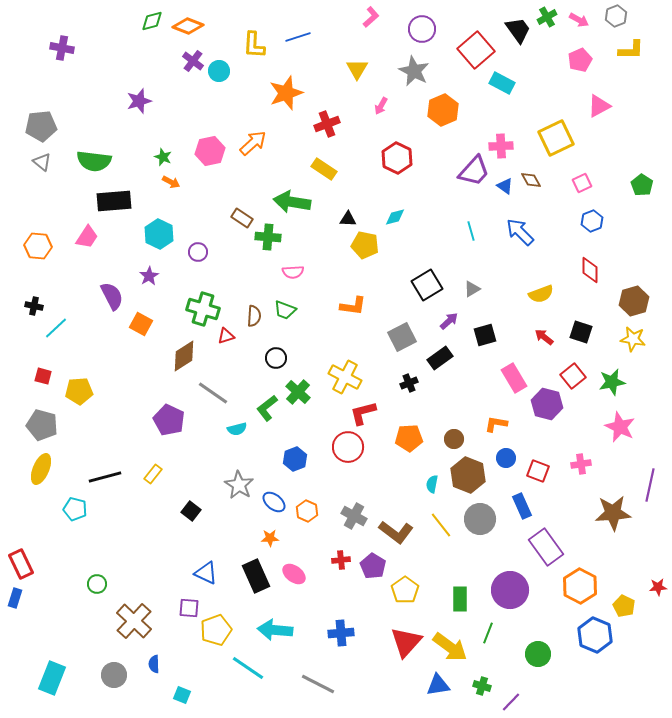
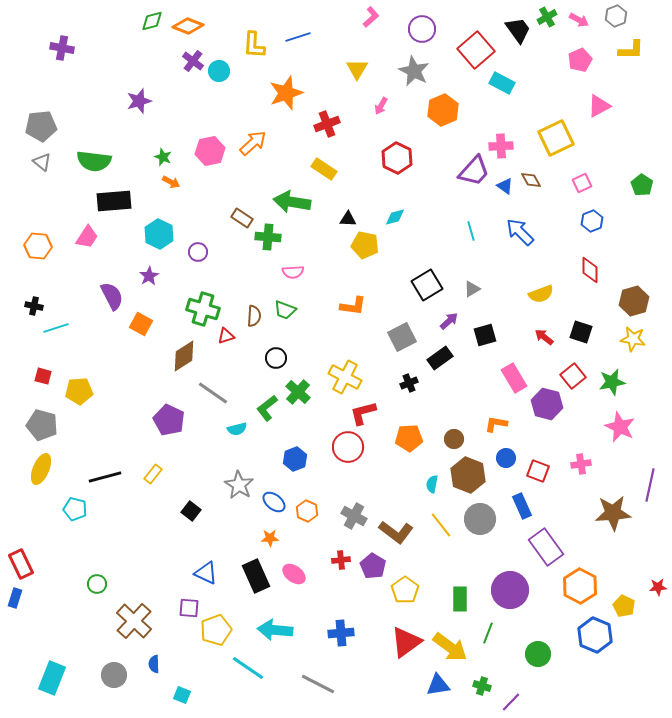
cyan line at (56, 328): rotated 25 degrees clockwise
red triangle at (406, 642): rotated 12 degrees clockwise
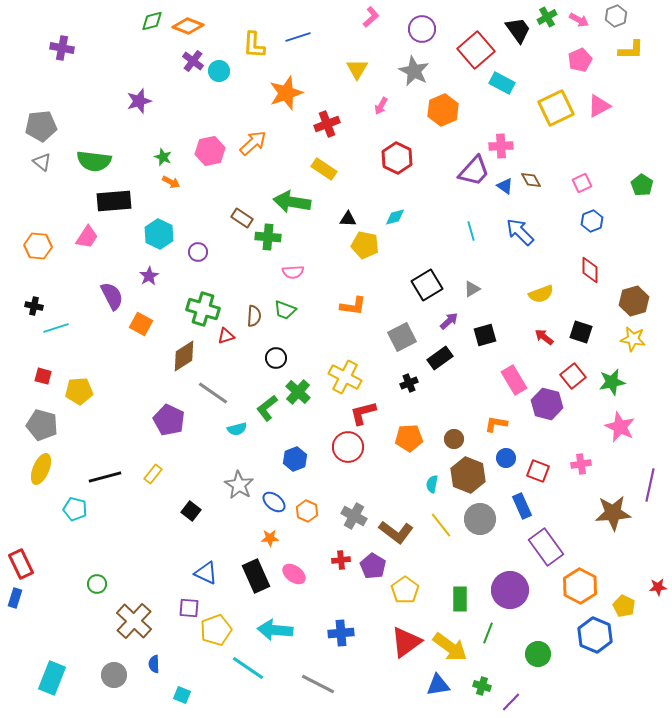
yellow square at (556, 138): moved 30 px up
pink rectangle at (514, 378): moved 2 px down
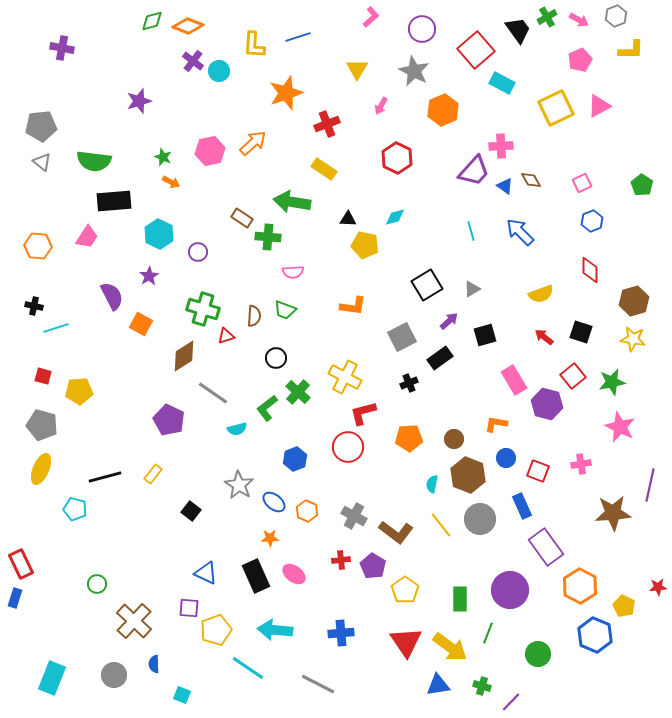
red triangle at (406, 642): rotated 28 degrees counterclockwise
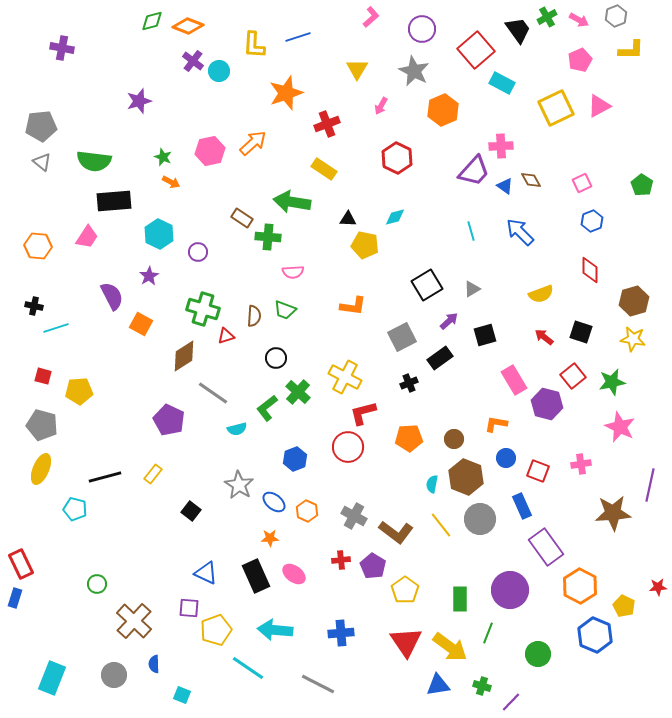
brown hexagon at (468, 475): moved 2 px left, 2 px down
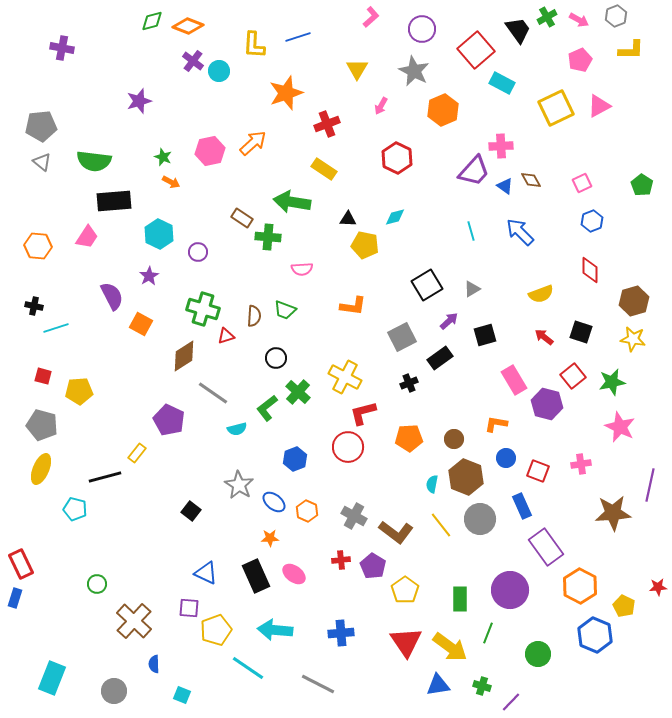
pink semicircle at (293, 272): moved 9 px right, 3 px up
yellow rectangle at (153, 474): moved 16 px left, 21 px up
gray circle at (114, 675): moved 16 px down
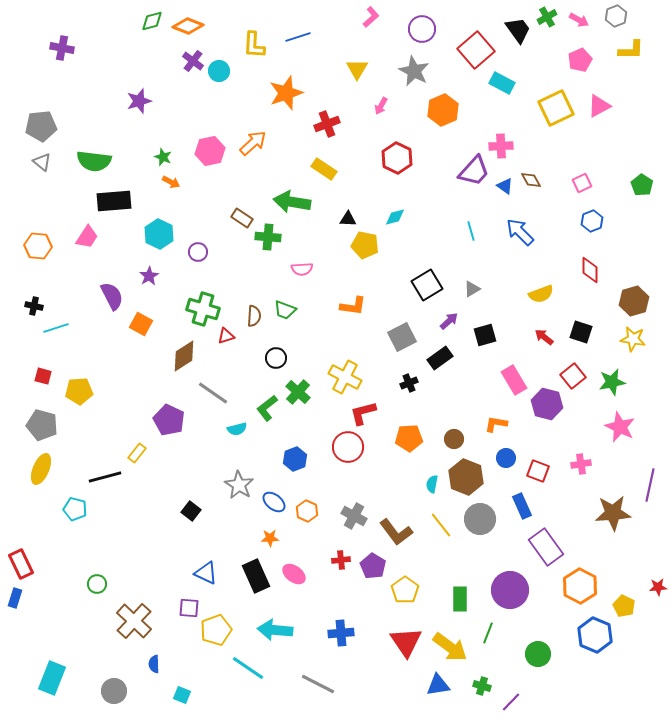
brown L-shape at (396, 532): rotated 16 degrees clockwise
